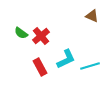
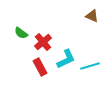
red cross: moved 2 px right, 6 px down
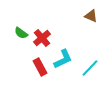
brown triangle: moved 1 px left
red cross: moved 1 px left, 4 px up
cyan L-shape: moved 3 px left
cyan line: moved 2 px down; rotated 30 degrees counterclockwise
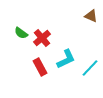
cyan L-shape: moved 3 px right
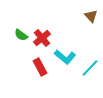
brown triangle: rotated 24 degrees clockwise
green semicircle: moved 2 px down
cyan L-shape: moved 1 px left, 2 px up; rotated 65 degrees clockwise
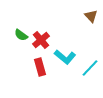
red cross: moved 1 px left, 2 px down
red rectangle: rotated 12 degrees clockwise
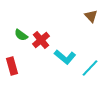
red rectangle: moved 28 px left, 1 px up
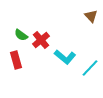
red rectangle: moved 4 px right, 6 px up
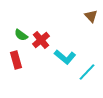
cyan line: moved 3 px left, 4 px down
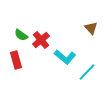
brown triangle: moved 12 px down
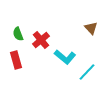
green semicircle: moved 3 px left, 1 px up; rotated 32 degrees clockwise
